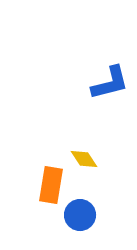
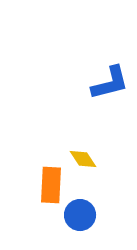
yellow diamond: moved 1 px left
orange rectangle: rotated 6 degrees counterclockwise
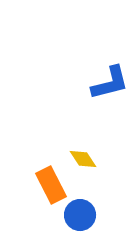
orange rectangle: rotated 30 degrees counterclockwise
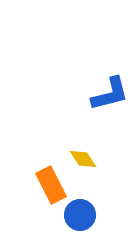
blue L-shape: moved 11 px down
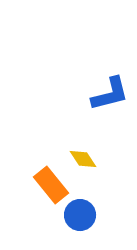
orange rectangle: rotated 12 degrees counterclockwise
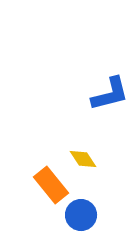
blue circle: moved 1 px right
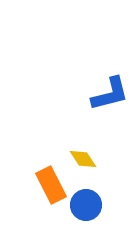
orange rectangle: rotated 12 degrees clockwise
blue circle: moved 5 px right, 10 px up
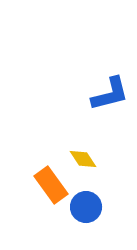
orange rectangle: rotated 9 degrees counterclockwise
blue circle: moved 2 px down
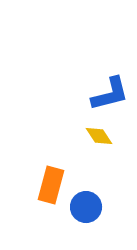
yellow diamond: moved 16 px right, 23 px up
orange rectangle: rotated 51 degrees clockwise
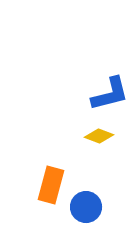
yellow diamond: rotated 36 degrees counterclockwise
